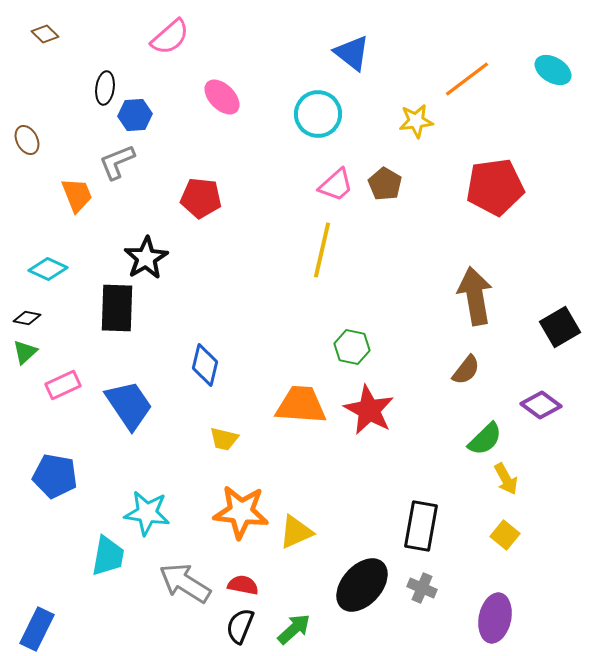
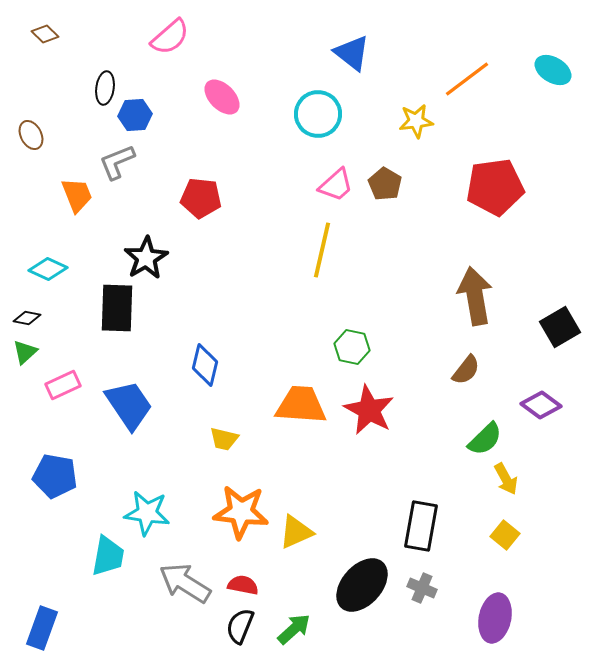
brown ellipse at (27, 140): moved 4 px right, 5 px up
blue rectangle at (37, 629): moved 5 px right, 1 px up; rotated 6 degrees counterclockwise
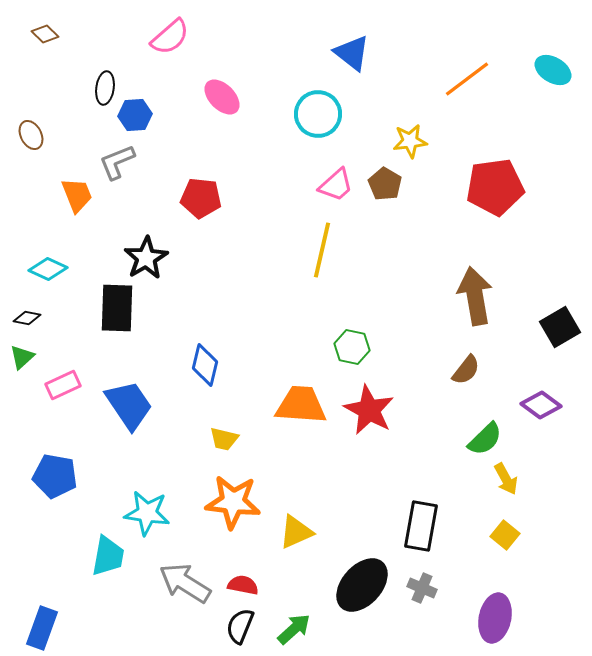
yellow star at (416, 121): moved 6 px left, 20 px down
green triangle at (25, 352): moved 3 px left, 5 px down
orange star at (241, 512): moved 8 px left, 10 px up
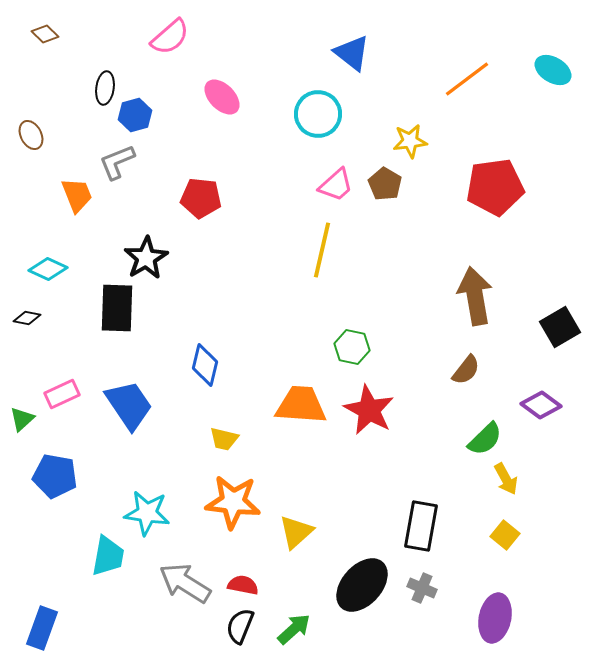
blue hexagon at (135, 115): rotated 12 degrees counterclockwise
green triangle at (22, 357): moved 62 px down
pink rectangle at (63, 385): moved 1 px left, 9 px down
yellow triangle at (296, 532): rotated 18 degrees counterclockwise
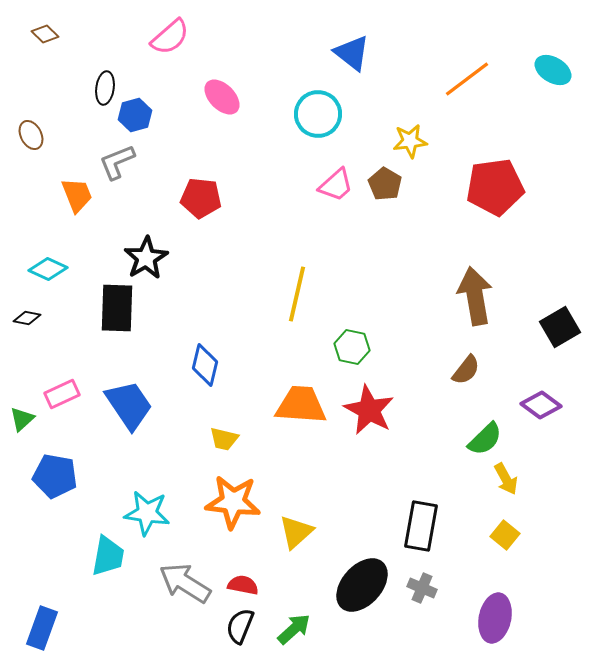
yellow line at (322, 250): moved 25 px left, 44 px down
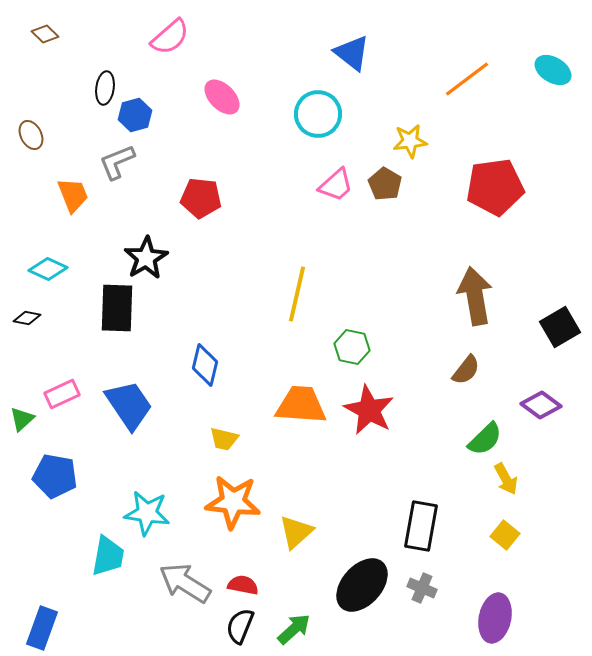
orange trapezoid at (77, 195): moved 4 px left
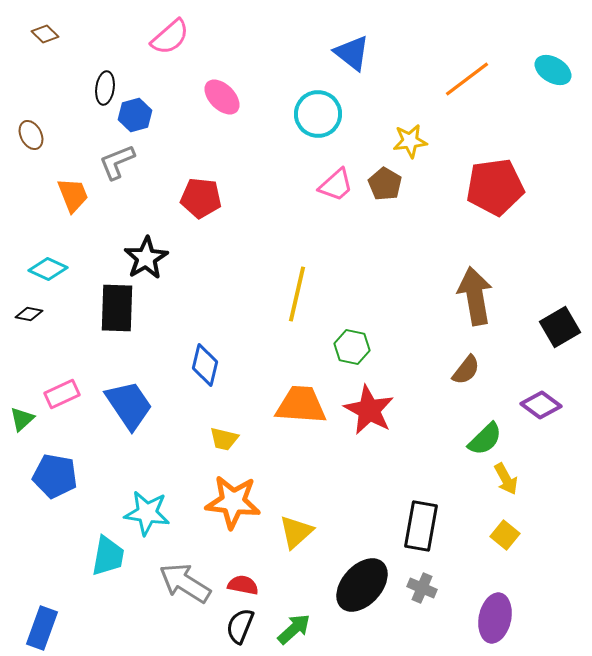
black diamond at (27, 318): moved 2 px right, 4 px up
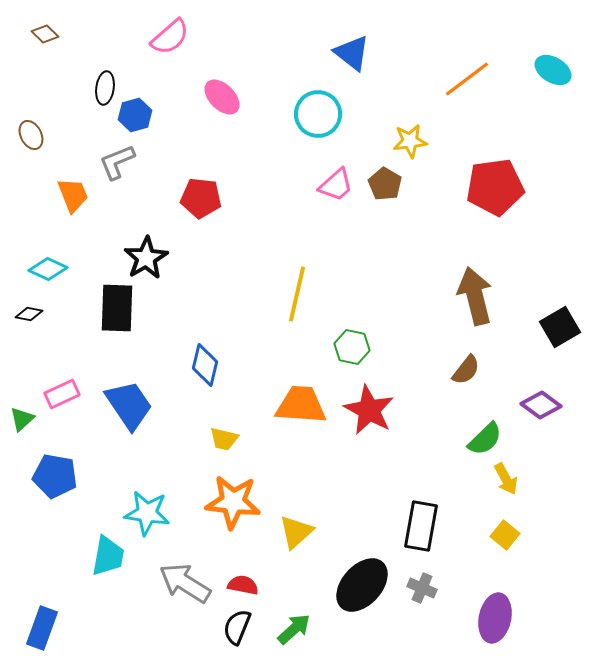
brown arrow at (475, 296): rotated 4 degrees counterclockwise
black semicircle at (240, 626): moved 3 px left, 1 px down
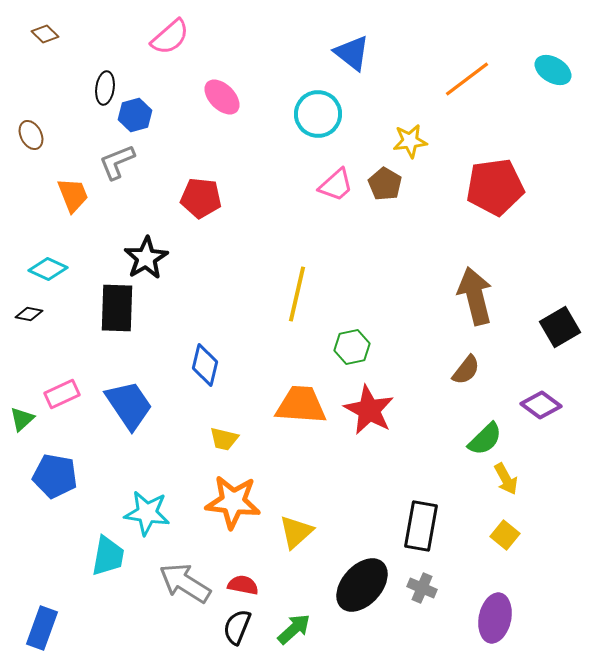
green hexagon at (352, 347): rotated 24 degrees counterclockwise
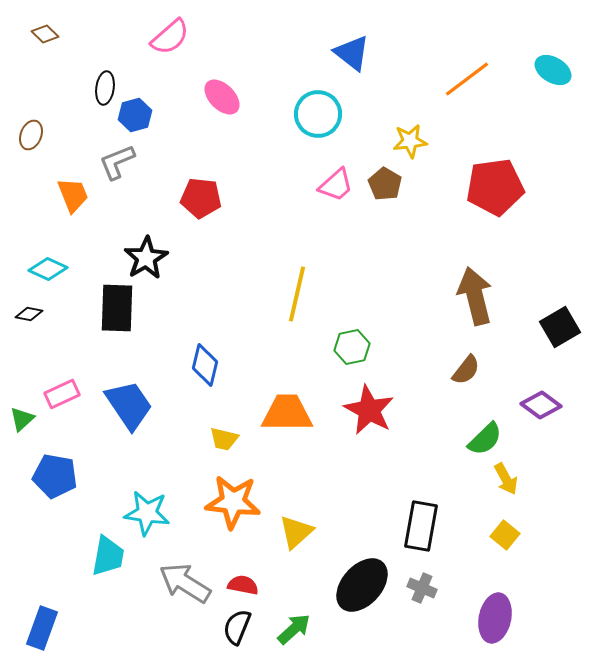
brown ellipse at (31, 135): rotated 48 degrees clockwise
orange trapezoid at (301, 405): moved 14 px left, 8 px down; rotated 4 degrees counterclockwise
